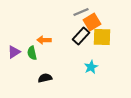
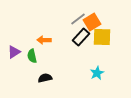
gray line: moved 3 px left, 7 px down; rotated 14 degrees counterclockwise
black rectangle: moved 1 px down
green semicircle: moved 3 px down
cyan star: moved 6 px right, 6 px down
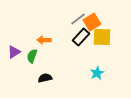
green semicircle: rotated 32 degrees clockwise
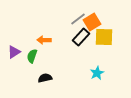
yellow square: moved 2 px right
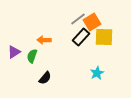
black semicircle: rotated 144 degrees clockwise
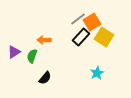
yellow square: rotated 30 degrees clockwise
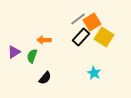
cyan star: moved 3 px left; rotated 16 degrees counterclockwise
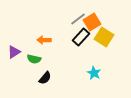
green semicircle: moved 2 px right, 3 px down; rotated 96 degrees counterclockwise
